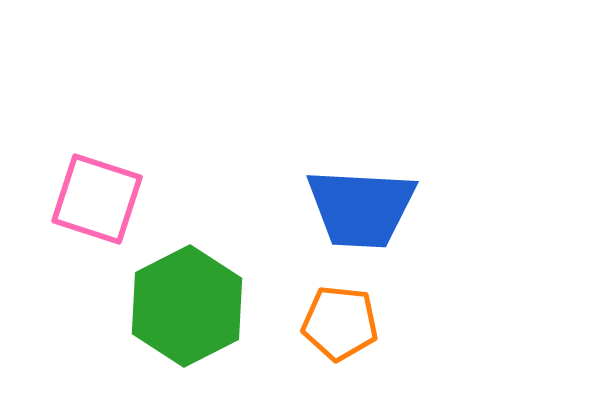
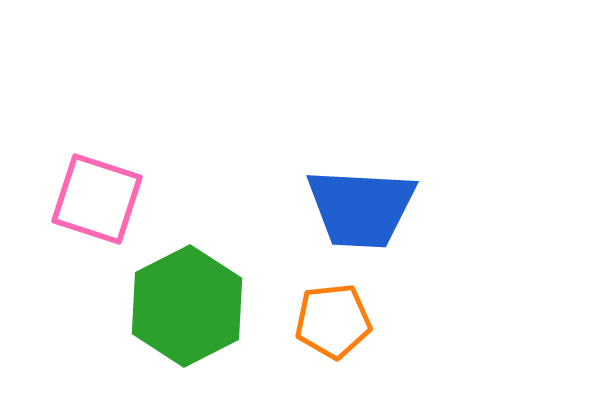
orange pentagon: moved 7 px left, 2 px up; rotated 12 degrees counterclockwise
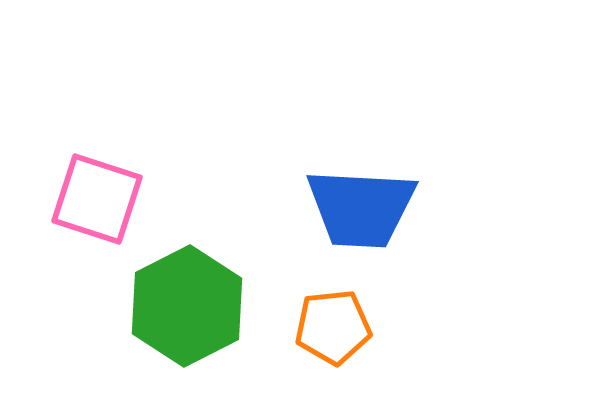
orange pentagon: moved 6 px down
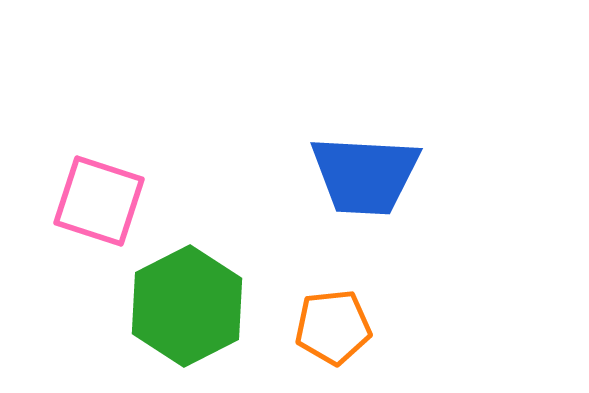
pink square: moved 2 px right, 2 px down
blue trapezoid: moved 4 px right, 33 px up
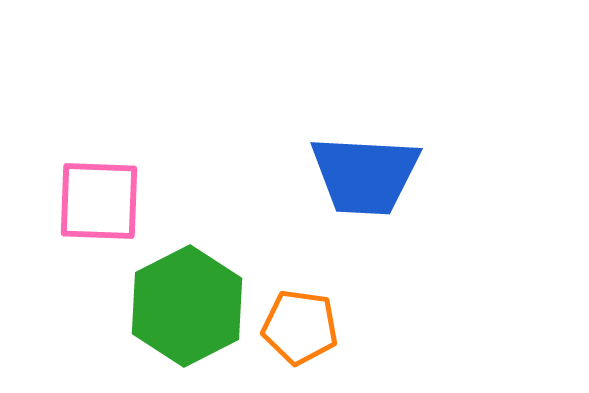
pink square: rotated 16 degrees counterclockwise
orange pentagon: moved 33 px left; rotated 14 degrees clockwise
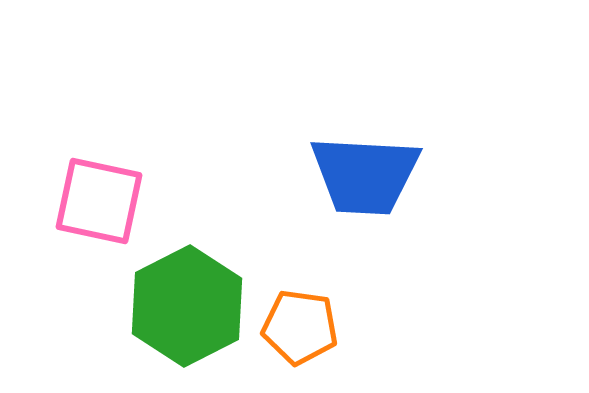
pink square: rotated 10 degrees clockwise
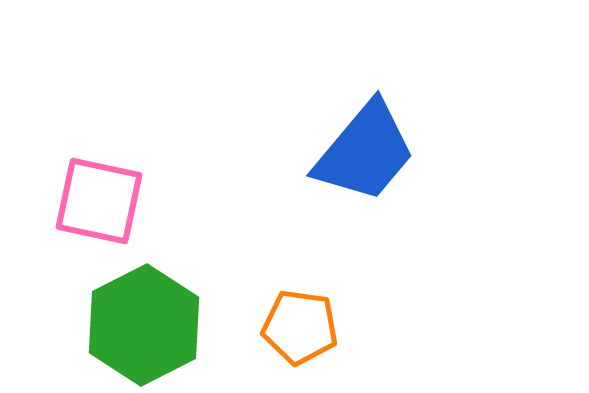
blue trapezoid: moved 23 px up; rotated 53 degrees counterclockwise
green hexagon: moved 43 px left, 19 px down
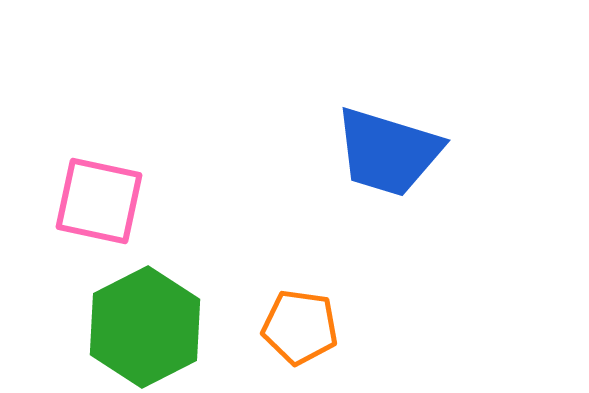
blue trapezoid: moved 23 px right; rotated 67 degrees clockwise
green hexagon: moved 1 px right, 2 px down
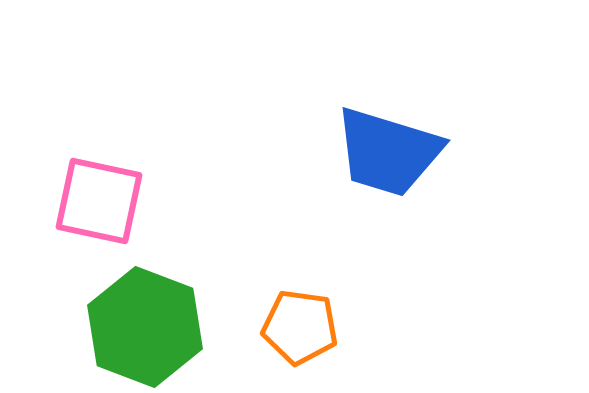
green hexagon: rotated 12 degrees counterclockwise
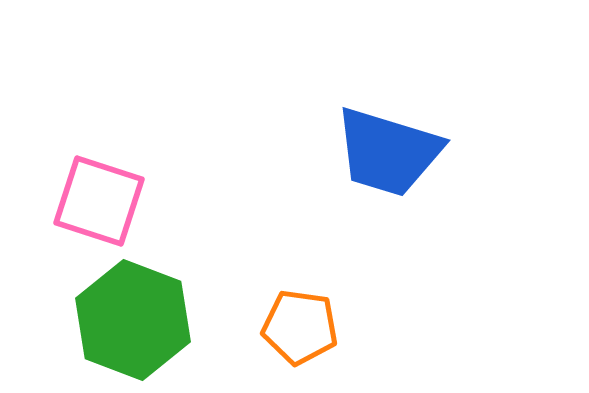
pink square: rotated 6 degrees clockwise
green hexagon: moved 12 px left, 7 px up
